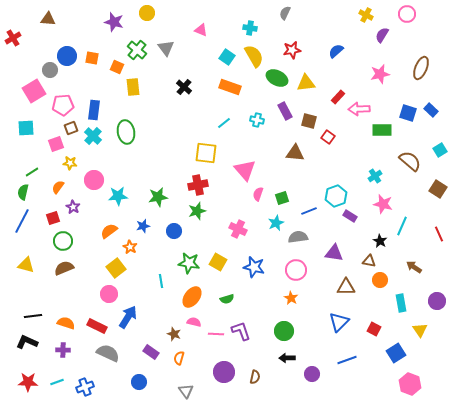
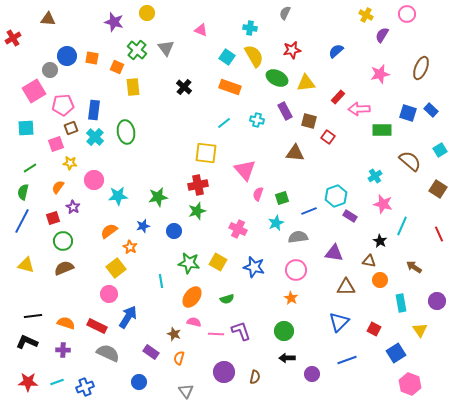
cyan cross at (93, 136): moved 2 px right, 1 px down
green line at (32, 172): moved 2 px left, 4 px up
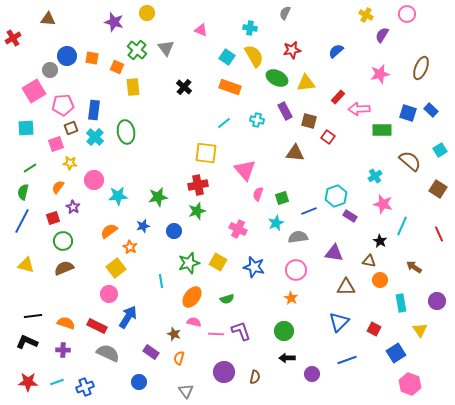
green star at (189, 263): rotated 25 degrees counterclockwise
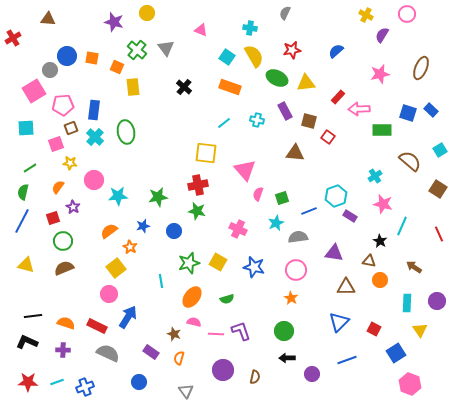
green star at (197, 211): rotated 30 degrees clockwise
cyan rectangle at (401, 303): moved 6 px right; rotated 12 degrees clockwise
purple circle at (224, 372): moved 1 px left, 2 px up
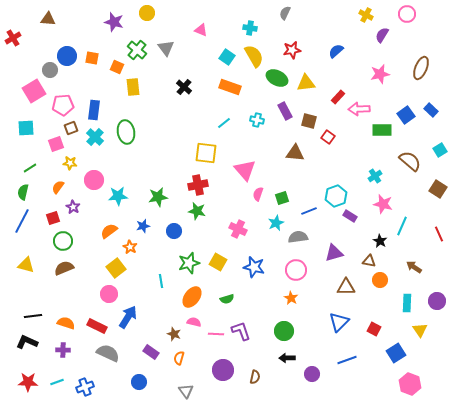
blue square at (408, 113): moved 2 px left, 2 px down; rotated 36 degrees clockwise
purple triangle at (334, 253): rotated 24 degrees counterclockwise
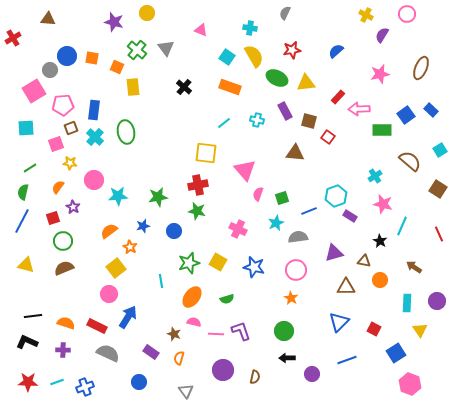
brown triangle at (369, 261): moved 5 px left
